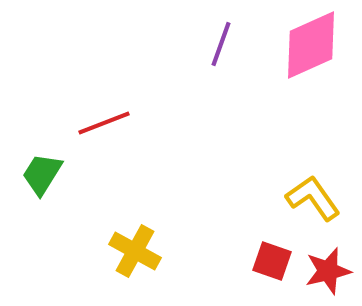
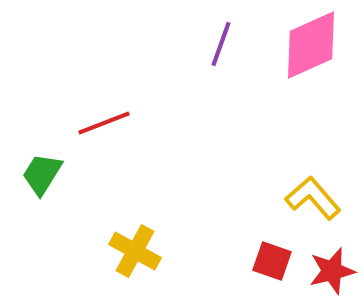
yellow L-shape: rotated 6 degrees counterclockwise
red star: moved 4 px right
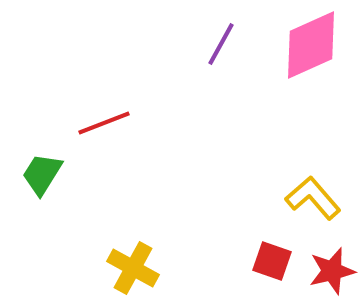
purple line: rotated 9 degrees clockwise
yellow cross: moved 2 px left, 17 px down
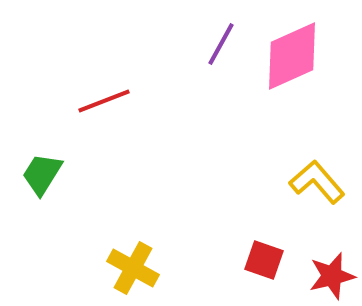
pink diamond: moved 19 px left, 11 px down
red line: moved 22 px up
yellow L-shape: moved 4 px right, 16 px up
red square: moved 8 px left, 1 px up
red star: moved 5 px down
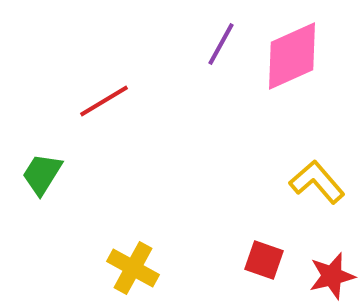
red line: rotated 10 degrees counterclockwise
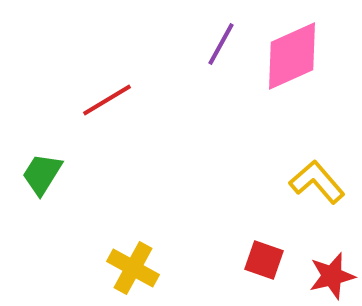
red line: moved 3 px right, 1 px up
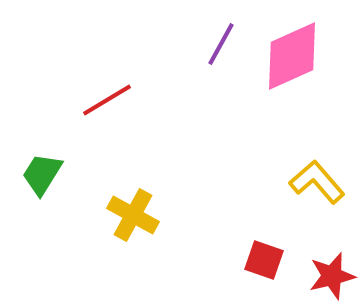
yellow cross: moved 53 px up
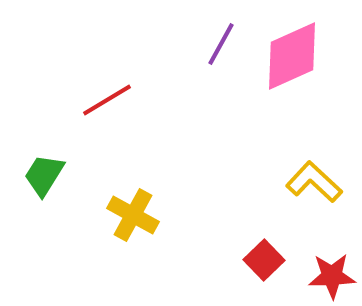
green trapezoid: moved 2 px right, 1 px down
yellow L-shape: moved 3 px left; rotated 6 degrees counterclockwise
red square: rotated 27 degrees clockwise
red star: rotated 12 degrees clockwise
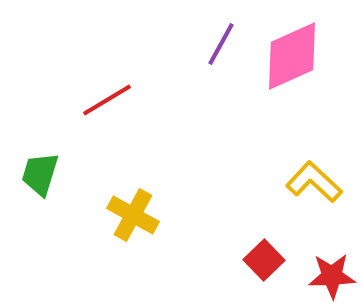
green trapezoid: moved 4 px left, 1 px up; rotated 15 degrees counterclockwise
